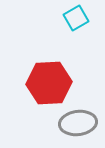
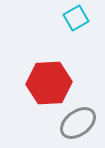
gray ellipse: rotated 30 degrees counterclockwise
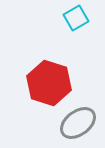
red hexagon: rotated 21 degrees clockwise
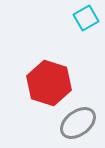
cyan square: moved 10 px right
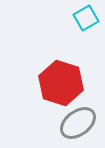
red hexagon: moved 12 px right
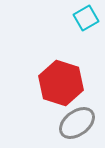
gray ellipse: moved 1 px left
